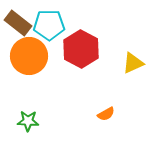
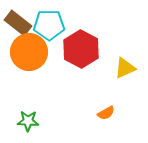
orange circle: moved 4 px up
yellow triangle: moved 8 px left, 5 px down
orange semicircle: moved 1 px up
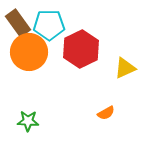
brown rectangle: rotated 16 degrees clockwise
red hexagon: rotated 6 degrees clockwise
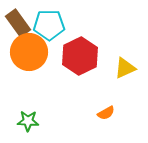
red hexagon: moved 1 px left, 7 px down
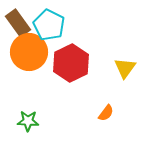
cyan pentagon: rotated 28 degrees clockwise
red hexagon: moved 9 px left, 7 px down
yellow triangle: rotated 30 degrees counterclockwise
orange semicircle: rotated 24 degrees counterclockwise
